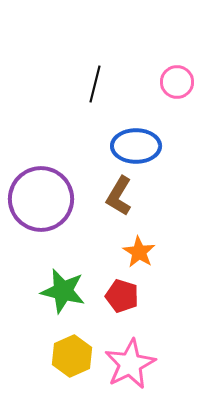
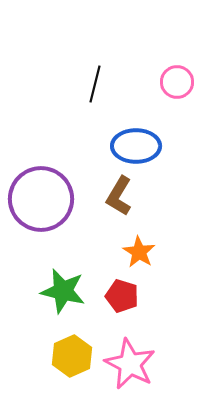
pink star: rotated 18 degrees counterclockwise
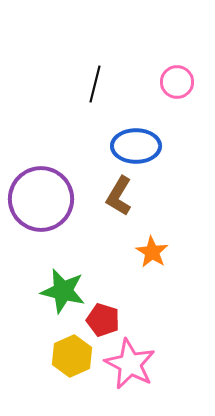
orange star: moved 13 px right
red pentagon: moved 19 px left, 24 px down
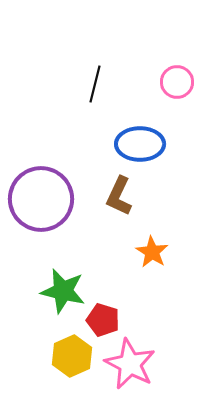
blue ellipse: moved 4 px right, 2 px up
brown L-shape: rotated 6 degrees counterclockwise
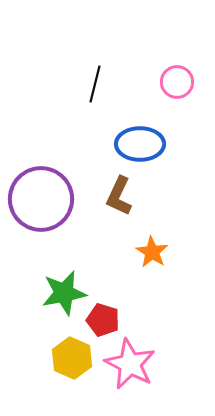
green star: moved 1 px right, 2 px down; rotated 24 degrees counterclockwise
yellow hexagon: moved 2 px down; rotated 12 degrees counterclockwise
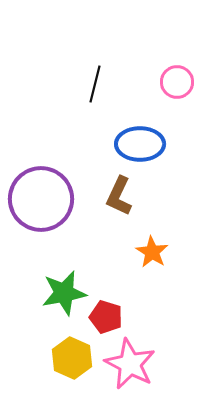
red pentagon: moved 3 px right, 3 px up
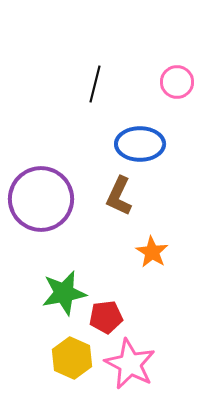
red pentagon: rotated 24 degrees counterclockwise
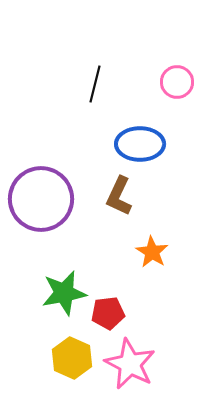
red pentagon: moved 2 px right, 4 px up
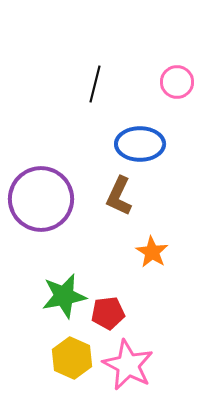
green star: moved 3 px down
pink star: moved 2 px left, 1 px down
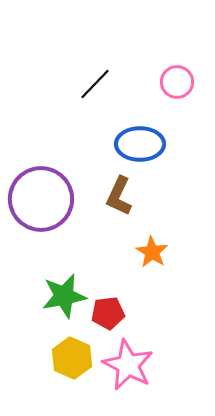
black line: rotated 30 degrees clockwise
